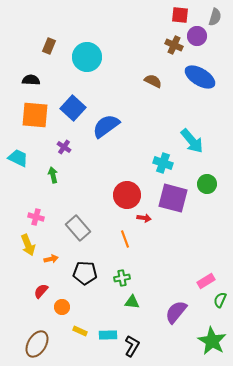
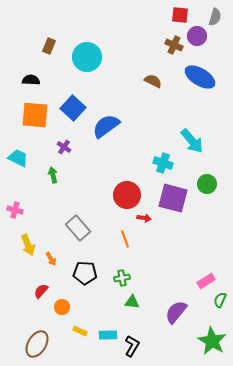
pink cross: moved 21 px left, 7 px up
orange arrow: rotated 72 degrees clockwise
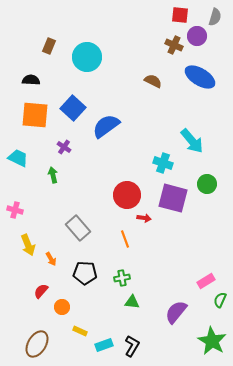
cyan rectangle: moved 4 px left, 10 px down; rotated 18 degrees counterclockwise
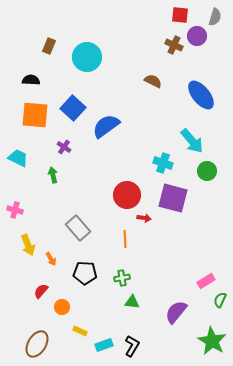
blue ellipse: moved 1 px right, 18 px down; rotated 20 degrees clockwise
green circle: moved 13 px up
orange line: rotated 18 degrees clockwise
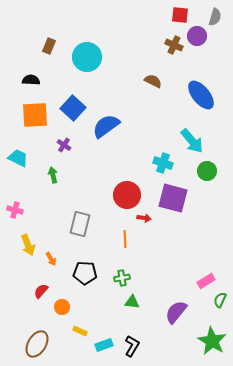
orange square: rotated 8 degrees counterclockwise
purple cross: moved 2 px up
gray rectangle: moved 2 px right, 4 px up; rotated 55 degrees clockwise
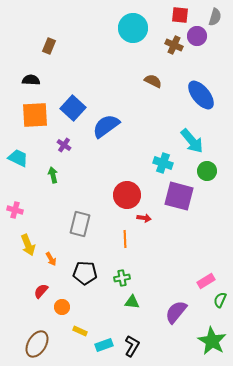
cyan circle: moved 46 px right, 29 px up
purple square: moved 6 px right, 2 px up
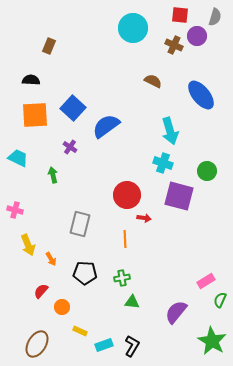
cyan arrow: moved 22 px left, 10 px up; rotated 24 degrees clockwise
purple cross: moved 6 px right, 2 px down
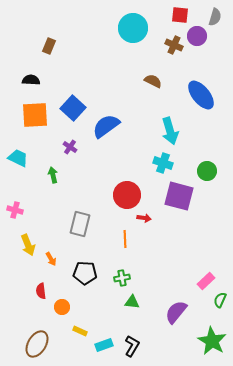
pink rectangle: rotated 12 degrees counterclockwise
red semicircle: rotated 49 degrees counterclockwise
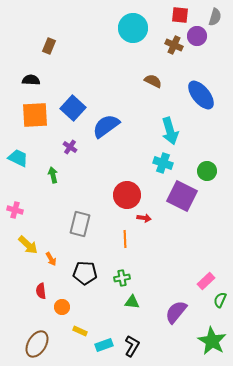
purple square: moved 3 px right; rotated 12 degrees clockwise
yellow arrow: rotated 25 degrees counterclockwise
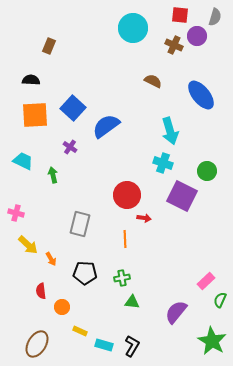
cyan trapezoid: moved 5 px right, 3 px down
pink cross: moved 1 px right, 3 px down
cyan rectangle: rotated 36 degrees clockwise
